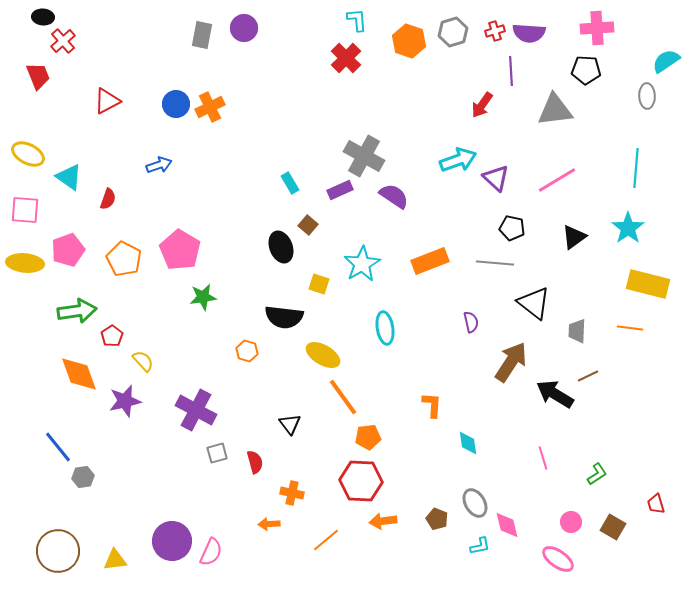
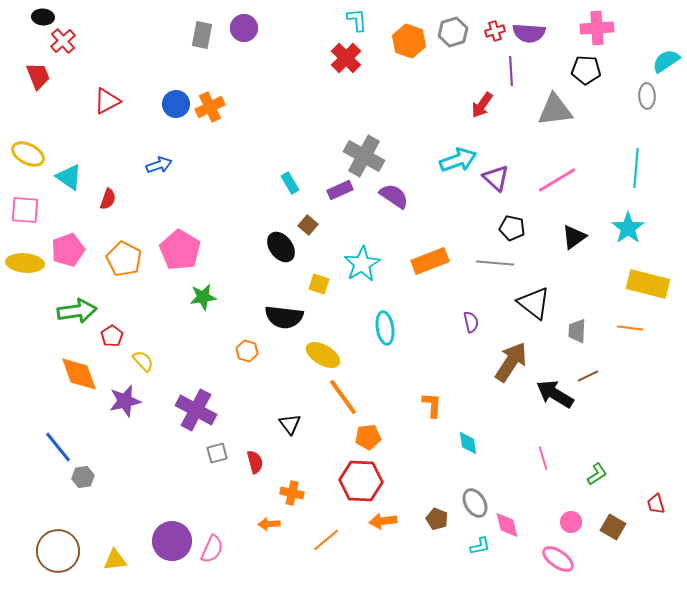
black ellipse at (281, 247): rotated 16 degrees counterclockwise
pink semicircle at (211, 552): moved 1 px right, 3 px up
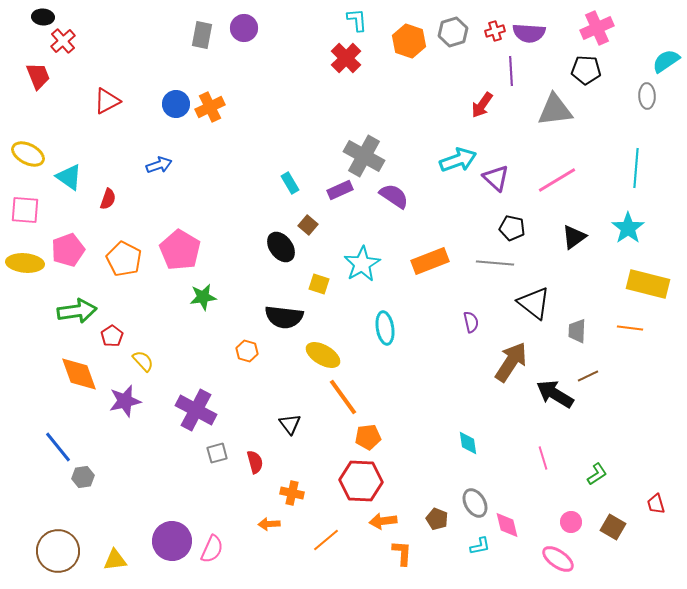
pink cross at (597, 28): rotated 20 degrees counterclockwise
orange L-shape at (432, 405): moved 30 px left, 148 px down
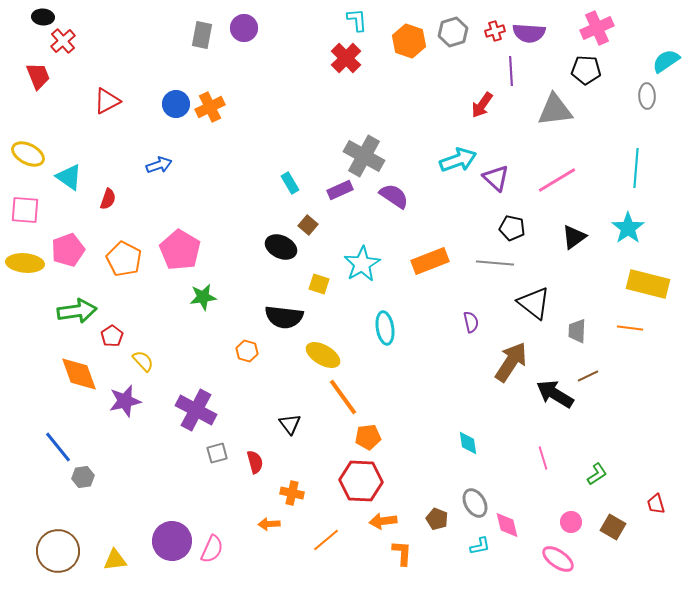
black ellipse at (281, 247): rotated 28 degrees counterclockwise
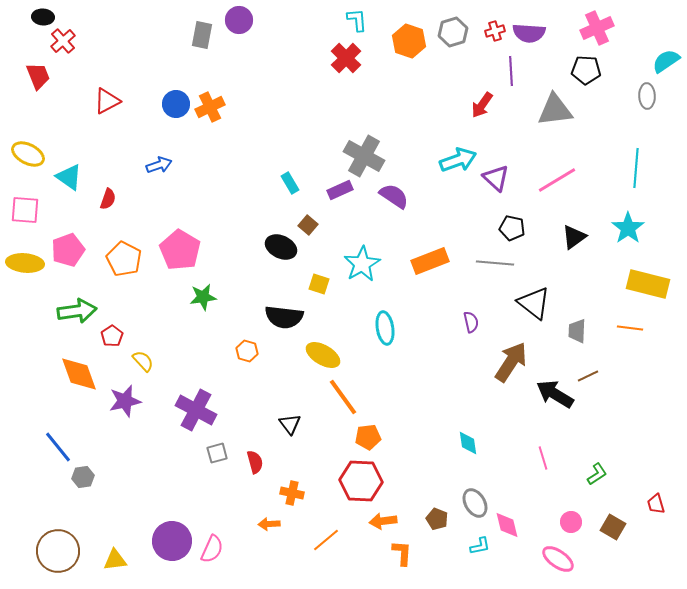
purple circle at (244, 28): moved 5 px left, 8 px up
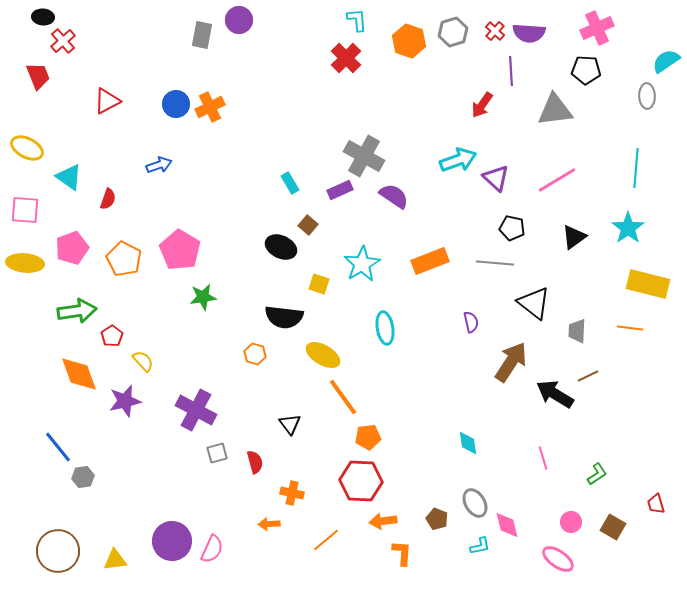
red cross at (495, 31): rotated 30 degrees counterclockwise
yellow ellipse at (28, 154): moved 1 px left, 6 px up
pink pentagon at (68, 250): moved 4 px right, 2 px up
orange hexagon at (247, 351): moved 8 px right, 3 px down
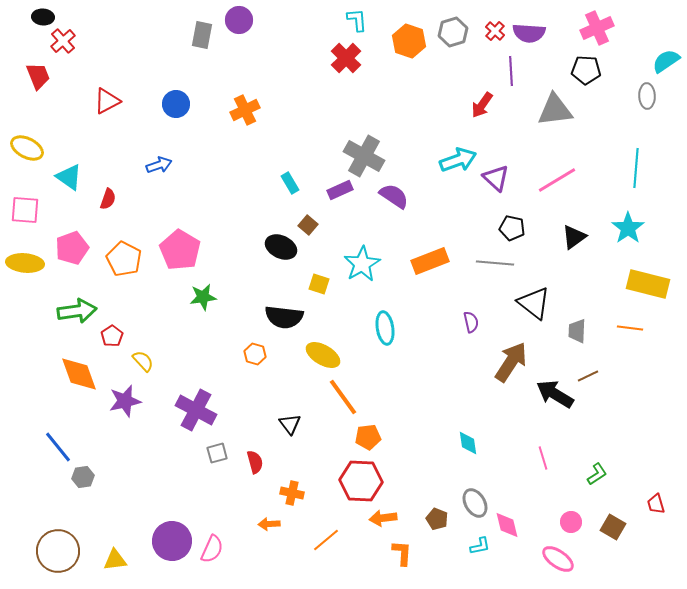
orange cross at (210, 107): moved 35 px right, 3 px down
orange arrow at (383, 521): moved 3 px up
